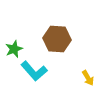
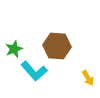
brown hexagon: moved 7 px down
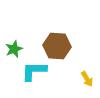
cyan L-shape: rotated 132 degrees clockwise
yellow arrow: moved 1 px left, 1 px down
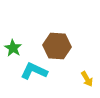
green star: moved 1 px left, 1 px up; rotated 18 degrees counterclockwise
cyan L-shape: rotated 24 degrees clockwise
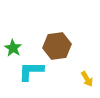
brown hexagon: rotated 12 degrees counterclockwise
cyan L-shape: moved 3 px left; rotated 24 degrees counterclockwise
